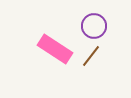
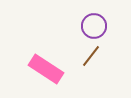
pink rectangle: moved 9 px left, 20 px down
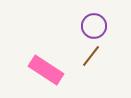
pink rectangle: moved 1 px down
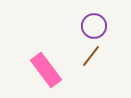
pink rectangle: rotated 20 degrees clockwise
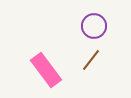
brown line: moved 4 px down
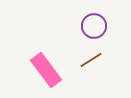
brown line: rotated 20 degrees clockwise
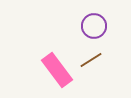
pink rectangle: moved 11 px right
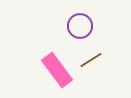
purple circle: moved 14 px left
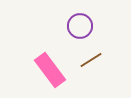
pink rectangle: moved 7 px left
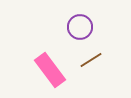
purple circle: moved 1 px down
